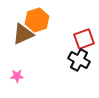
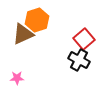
red square: rotated 20 degrees counterclockwise
pink star: moved 2 px down
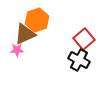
brown triangle: moved 2 px right
pink star: moved 28 px up
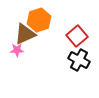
orange hexagon: moved 2 px right
red square: moved 7 px left, 3 px up
